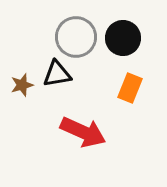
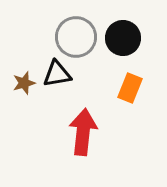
brown star: moved 2 px right, 2 px up
red arrow: rotated 108 degrees counterclockwise
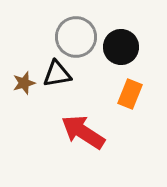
black circle: moved 2 px left, 9 px down
orange rectangle: moved 6 px down
red arrow: rotated 63 degrees counterclockwise
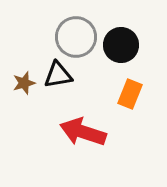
black circle: moved 2 px up
black triangle: moved 1 px right, 1 px down
red arrow: rotated 15 degrees counterclockwise
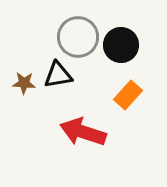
gray circle: moved 2 px right
brown star: rotated 20 degrees clockwise
orange rectangle: moved 2 px left, 1 px down; rotated 20 degrees clockwise
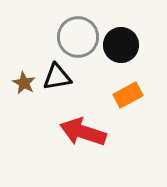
black triangle: moved 1 px left, 2 px down
brown star: rotated 25 degrees clockwise
orange rectangle: rotated 20 degrees clockwise
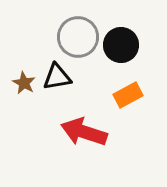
red arrow: moved 1 px right
